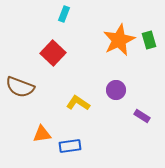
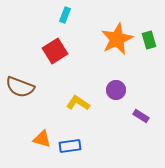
cyan rectangle: moved 1 px right, 1 px down
orange star: moved 2 px left, 1 px up
red square: moved 2 px right, 2 px up; rotated 15 degrees clockwise
purple rectangle: moved 1 px left
orange triangle: moved 5 px down; rotated 24 degrees clockwise
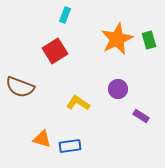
purple circle: moved 2 px right, 1 px up
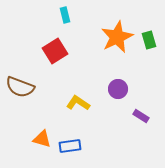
cyan rectangle: rotated 35 degrees counterclockwise
orange star: moved 2 px up
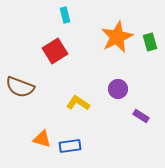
green rectangle: moved 1 px right, 2 px down
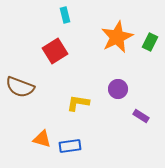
green rectangle: rotated 42 degrees clockwise
yellow L-shape: rotated 25 degrees counterclockwise
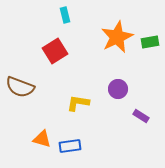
green rectangle: rotated 54 degrees clockwise
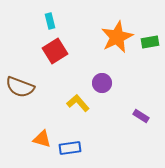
cyan rectangle: moved 15 px left, 6 px down
purple circle: moved 16 px left, 6 px up
yellow L-shape: rotated 40 degrees clockwise
blue rectangle: moved 2 px down
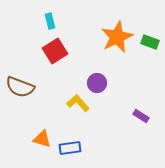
green rectangle: rotated 30 degrees clockwise
purple circle: moved 5 px left
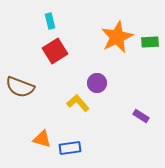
green rectangle: rotated 24 degrees counterclockwise
